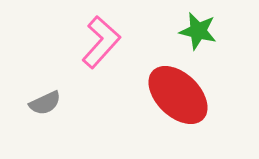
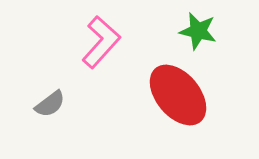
red ellipse: rotated 6 degrees clockwise
gray semicircle: moved 5 px right, 1 px down; rotated 12 degrees counterclockwise
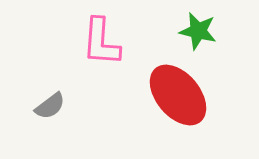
pink L-shape: rotated 142 degrees clockwise
gray semicircle: moved 2 px down
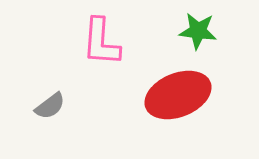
green star: rotated 6 degrees counterclockwise
red ellipse: rotated 72 degrees counterclockwise
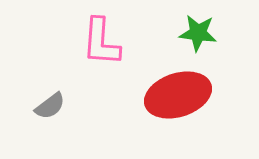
green star: moved 2 px down
red ellipse: rotated 4 degrees clockwise
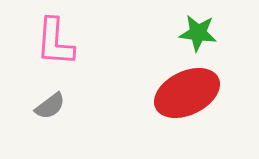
pink L-shape: moved 46 px left
red ellipse: moved 9 px right, 2 px up; rotated 8 degrees counterclockwise
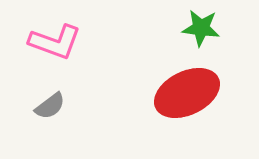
green star: moved 3 px right, 5 px up
pink L-shape: rotated 74 degrees counterclockwise
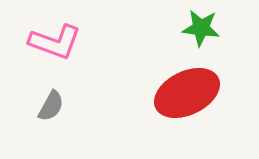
gray semicircle: moved 1 px right; rotated 24 degrees counterclockwise
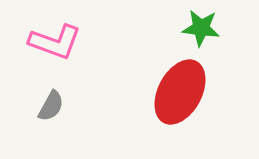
red ellipse: moved 7 px left, 1 px up; rotated 36 degrees counterclockwise
